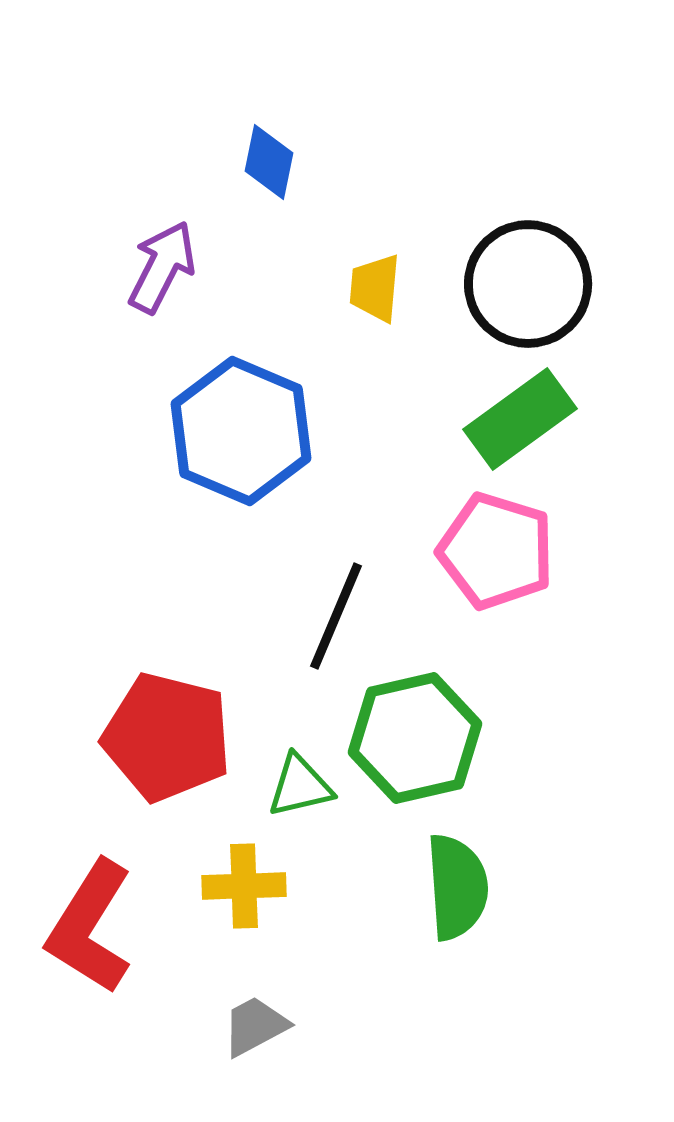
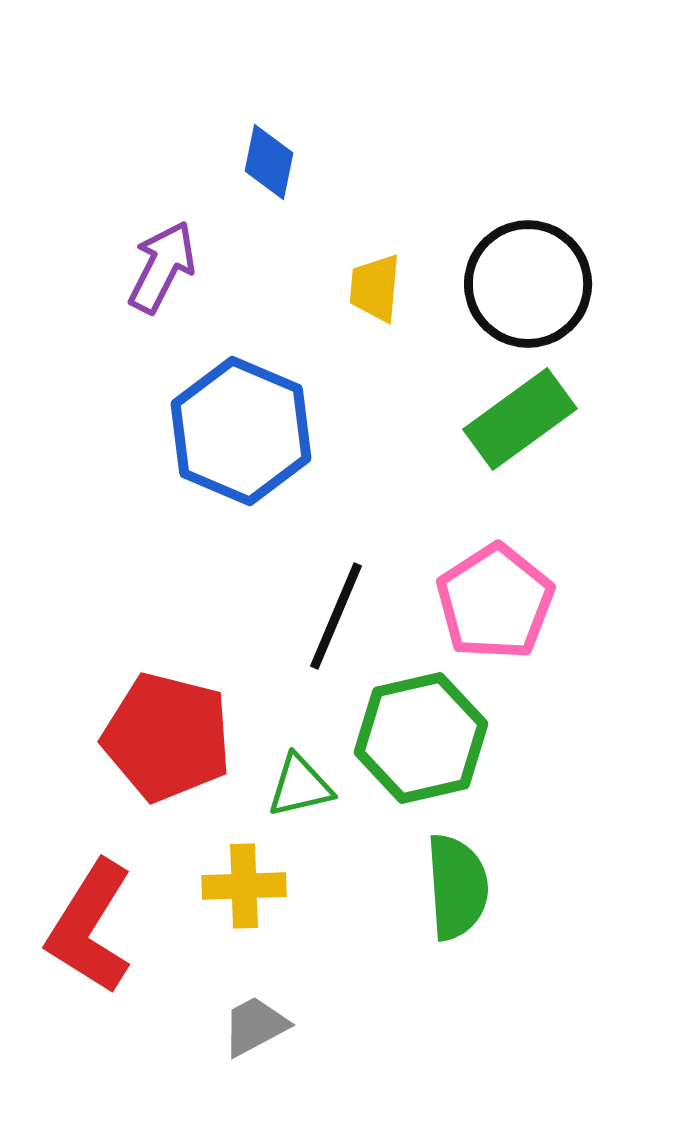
pink pentagon: moved 1 px left, 51 px down; rotated 22 degrees clockwise
green hexagon: moved 6 px right
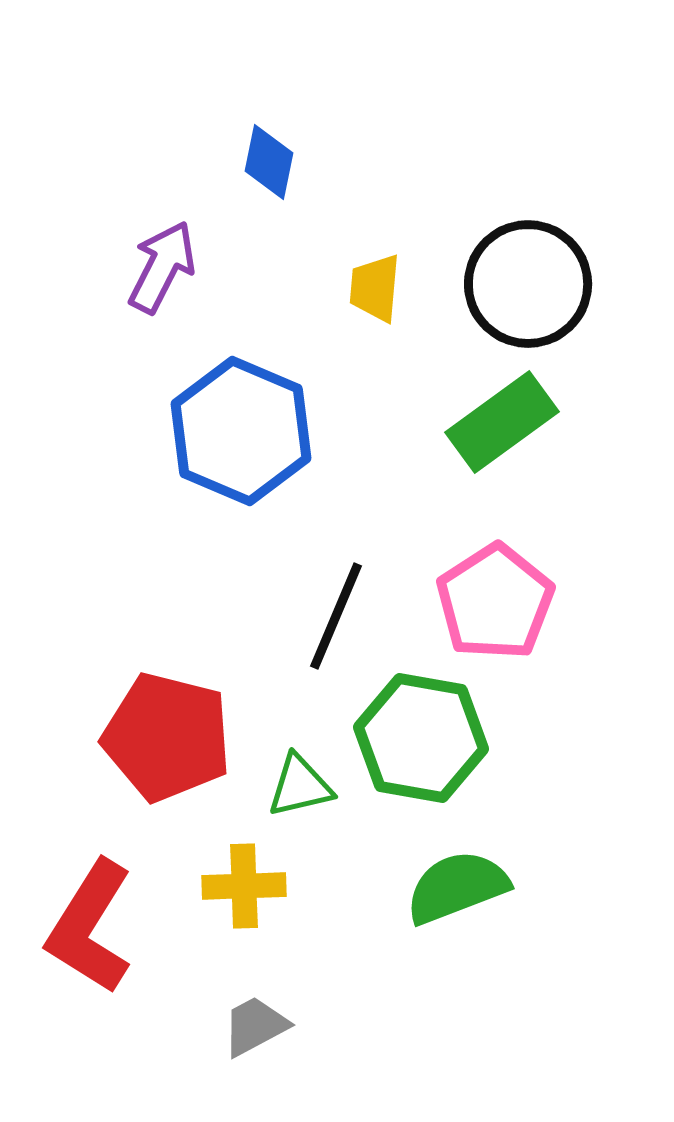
green rectangle: moved 18 px left, 3 px down
green hexagon: rotated 23 degrees clockwise
green semicircle: rotated 107 degrees counterclockwise
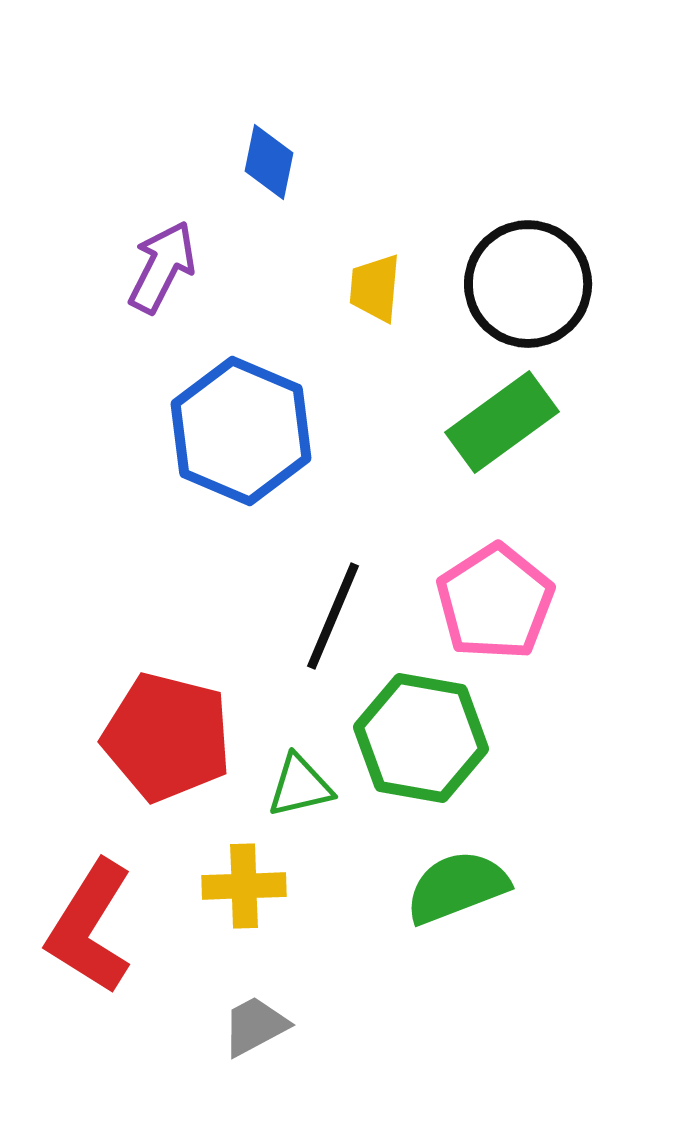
black line: moved 3 px left
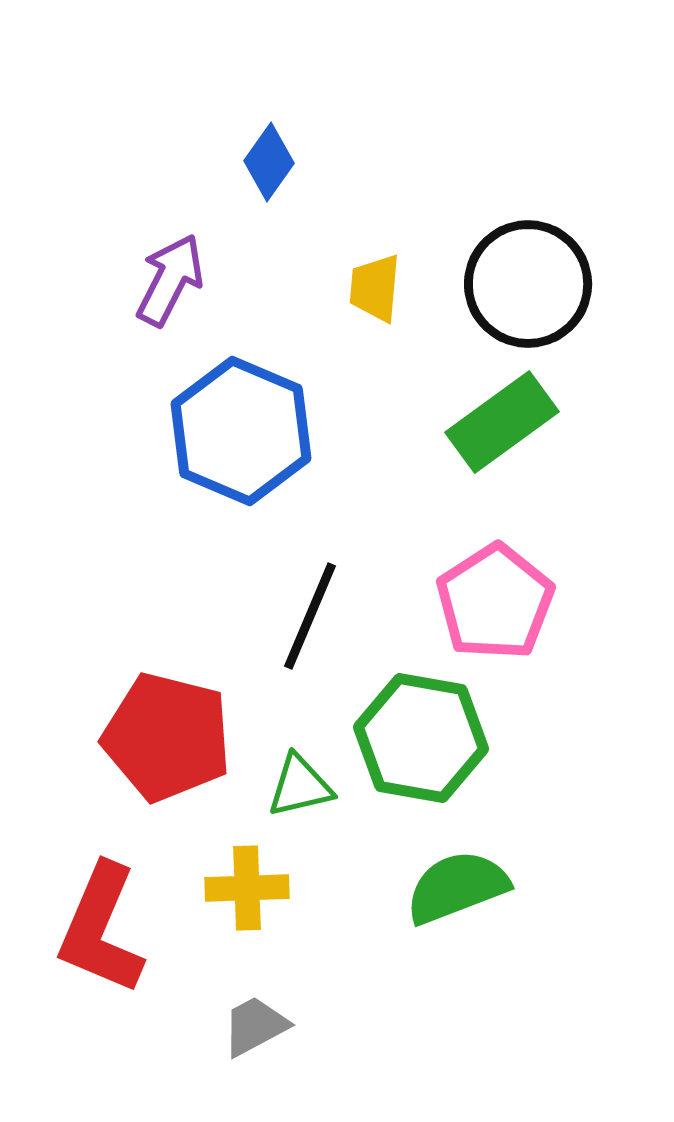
blue diamond: rotated 24 degrees clockwise
purple arrow: moved 8 px right, 13 px down
black line: moved 23 px left
yellow cross: moved 3 px right, 2 px down
red L-shape: moved 11 px right, 2 px down; rotated 9 degrees counterclockwise
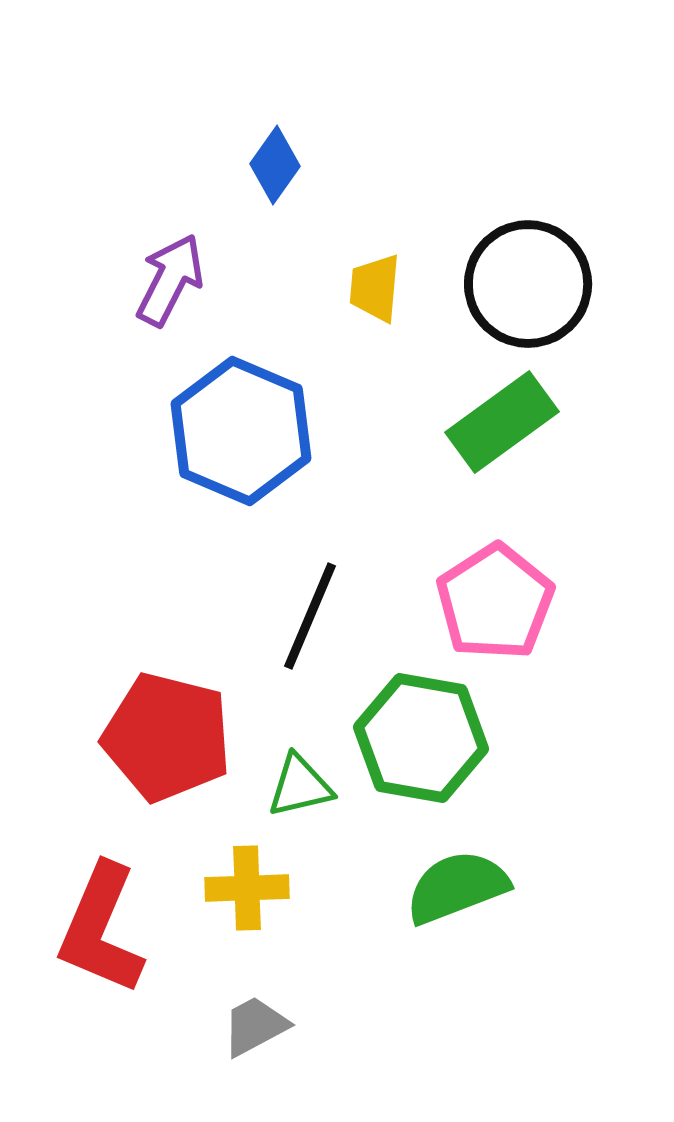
blue diamond: moved 6 px right, 3 px down
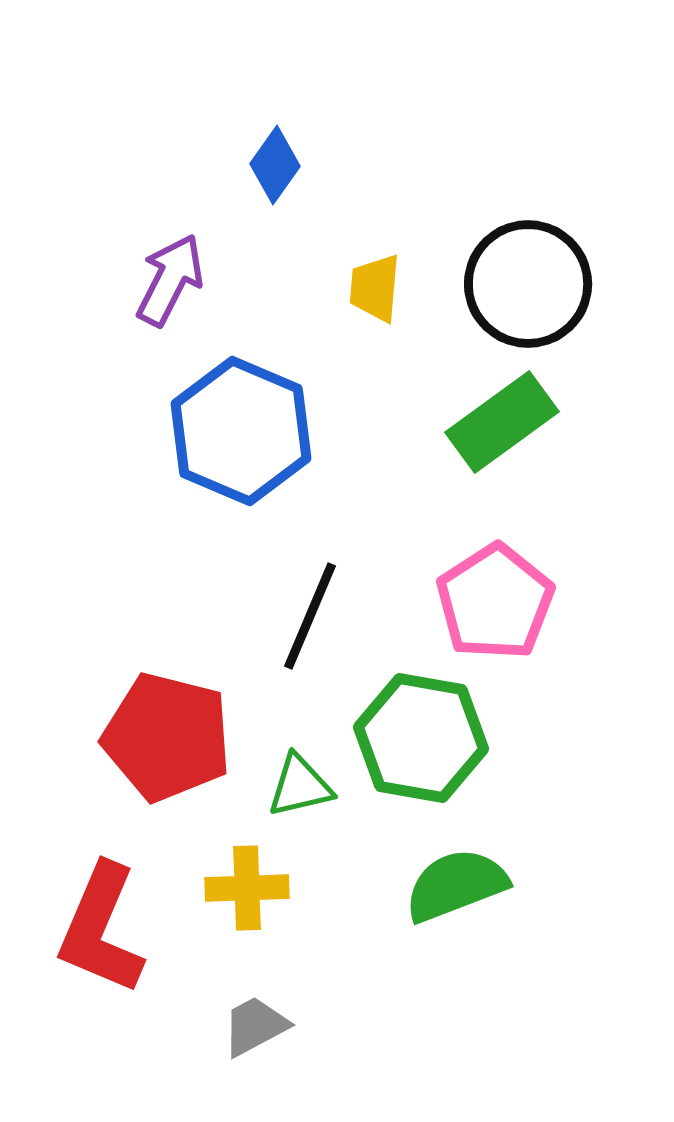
green semicircle: moved 1 px left, 2 px up
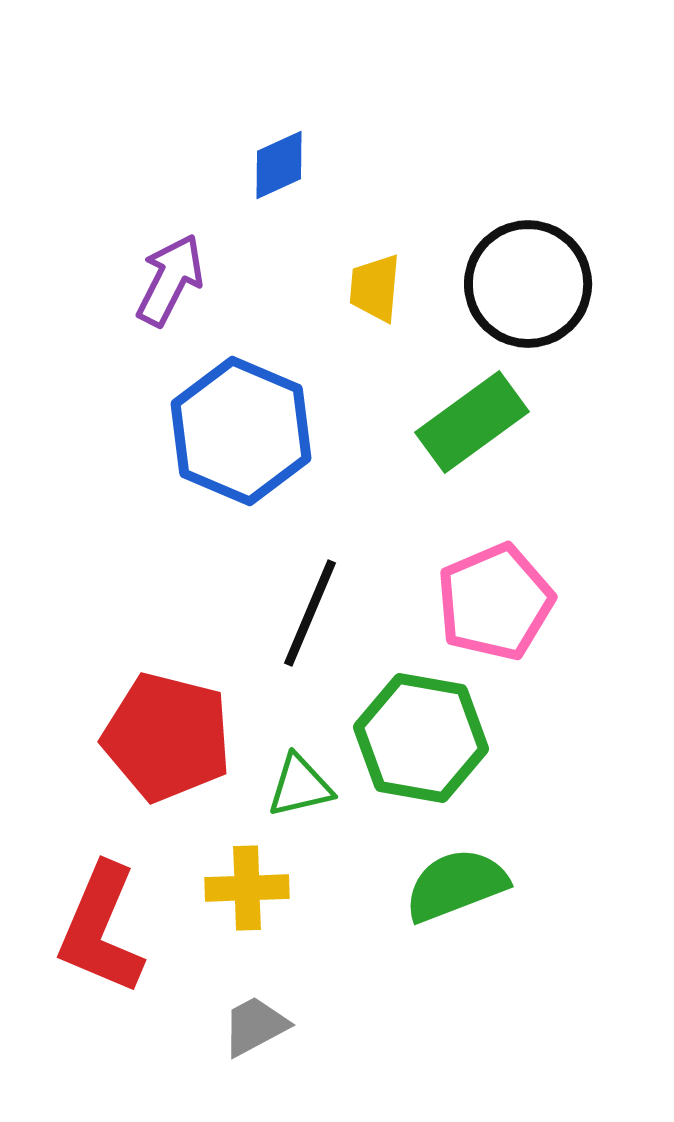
blue diamond: moved 4 px right; rotated 30 degrees clockwise
green rectangle: moved 30 px left
pink pentagon: rotated 10 degrees clockwise
black line: moved 3 px up
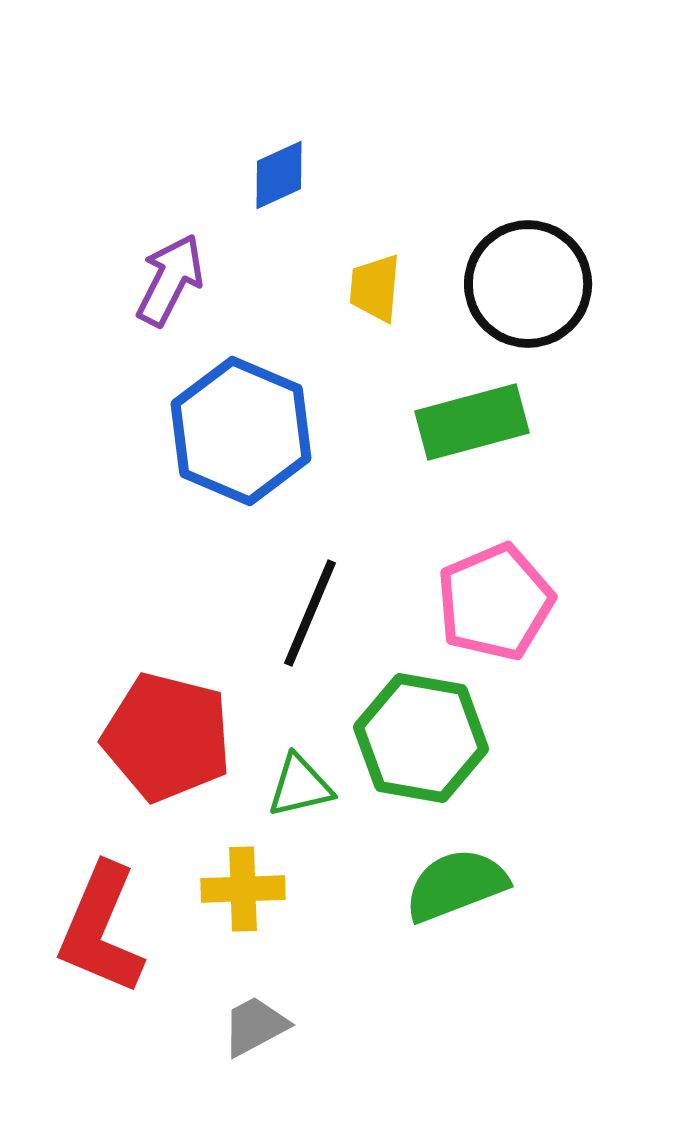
blue diamond: moved 10 px down
green rectangle: rotated 21 degrees clockwise
yellow cross: moved 4 px left, 1 px down
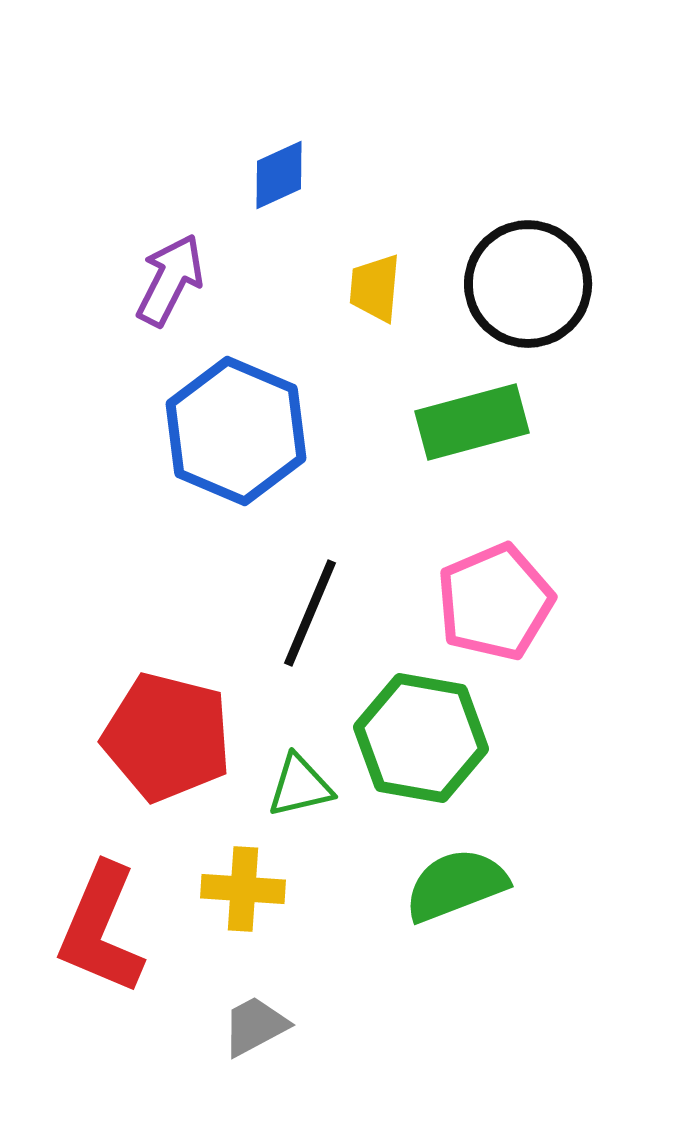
blue hexagon: moved 5 px left
yellow cross: rotated 6 degrees clockwise
